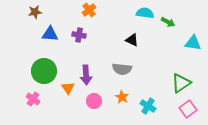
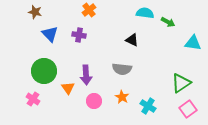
brown star: rotated 24 degrees clockwise
blue triangle: rotated 42 degrees clockwise
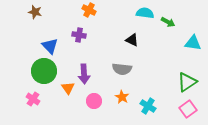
orange cross: rotated 24 degrees counterclockwise
blue triangle: moved 12 px down
purple arrow: moved 2 px left, 1 px up
green triangle: moved 6 px right, 1 px up
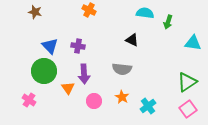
green arrow: rotated 80 degrees clockwise
purple cross: moved 1 px left, 11 px down
pink cross: moved 4 px left, 1 px down
cyan cross: rotated 21 degrees clockwise
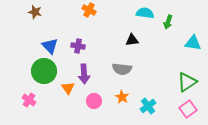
black triangle: rotated 32 degrees counterclockwise
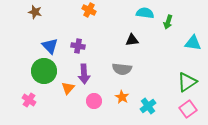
orange triangle: rotated 16 degrees clockwise
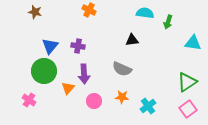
blue triangle: rotated 24 degrees clockwise
gray semicircle: rotated 18 degrees clockwise
orange star: rotated 24 degrees counterclockwise
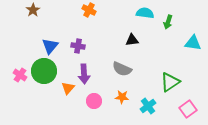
brown star: moved 2 px left, 2 px up; rotated 24 degrees clockwise
green triangle: moved 17 px left
pink cross: moved 9 px left, 25 px up
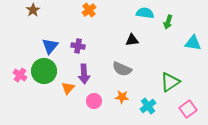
orange cross: rotated 24 degrees clockwise
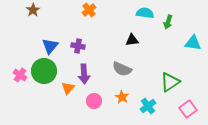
orange star: rotated 24 degrees clockwise
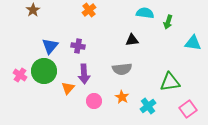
gray semicircle: rotated 30 degrees counterclockwise
green triangle: rotated 25 degrees clockwise
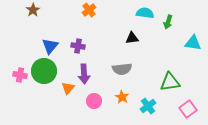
black triangle: moved 2 px up
pink cross: rotated 24 degrees counterclockwise
